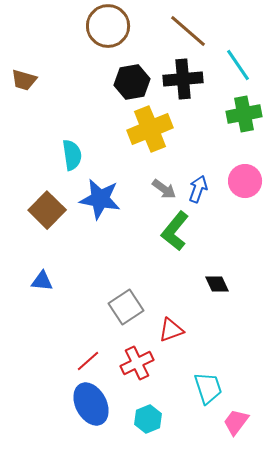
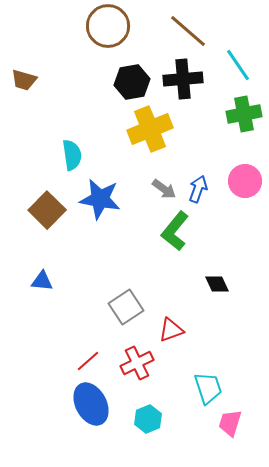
pink trapezoid: moved 6 px left, 1 px down; rotated 20 degrees counterclockwise
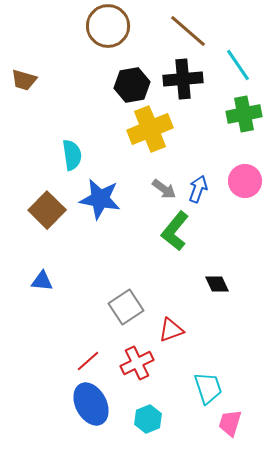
black hexagon: moved 3 px down
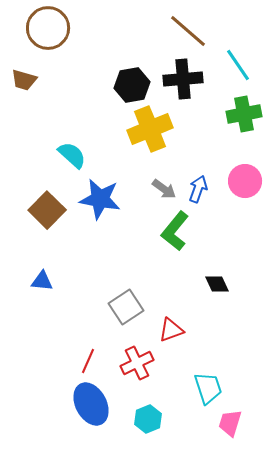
brown circle: moved 60 px left, 2 px down
cyan semicircle: rotated 40 degrees counterclockwise
red line: rotated 25 degrees counterclockwise
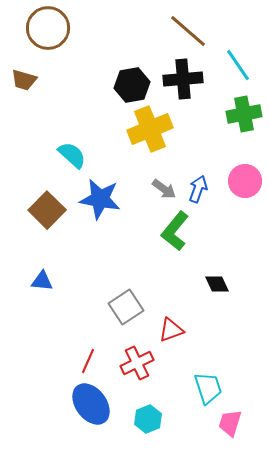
blue ellipse: rotated 9 degrees counterclockwise
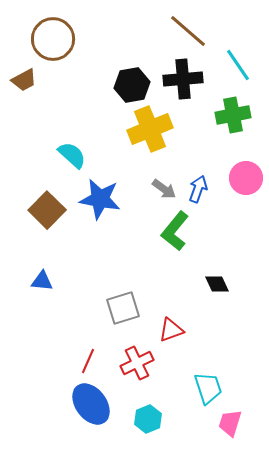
brown circle: moved 5 px right, 11 px down
brown trapezoid: rotated 44 degrees counterclockwise
green cross: moved 11 px left, 1 px down
pink circle: moved 1 px right, 3 px up
gray square: moved 3 px left, 1 px down; rotated 16 degrees clockwise
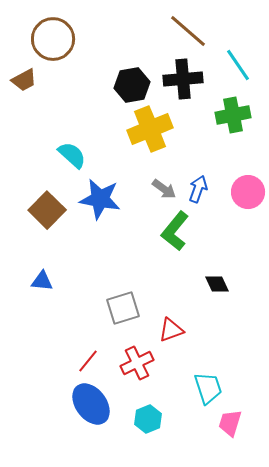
pink circle: moved 2 px right, 14 px down
red line: rotated 15 degrees clockwise
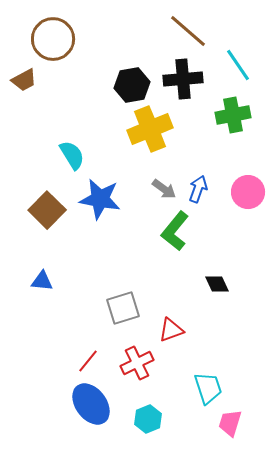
cyan semicircle: rotated 16 degrees clockwise
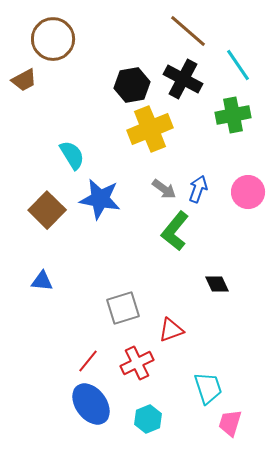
black cross: rotated 33 degrees clockwise
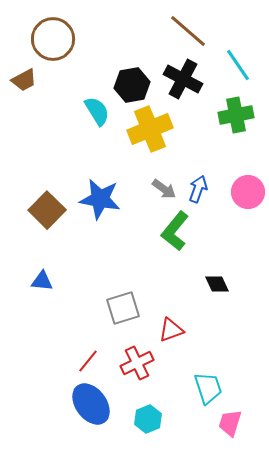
green cross: moved 3 px right
cyan semicircle: moved 25 px right, 44 px up
